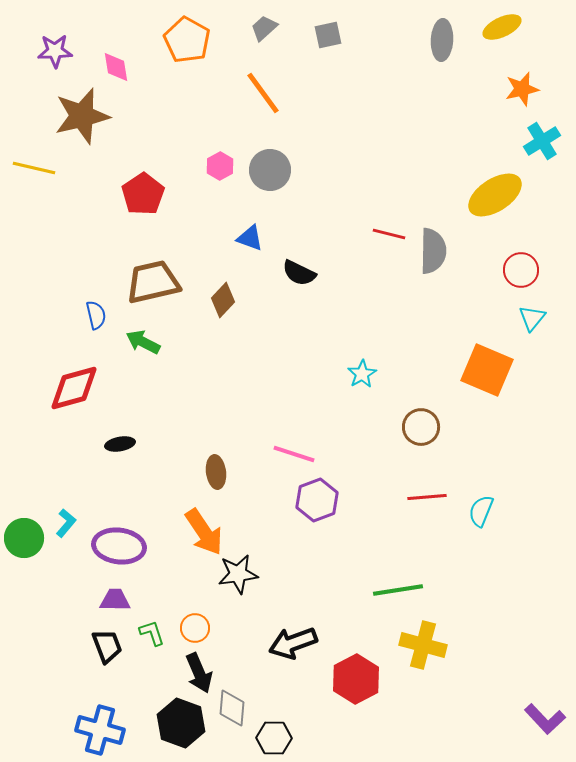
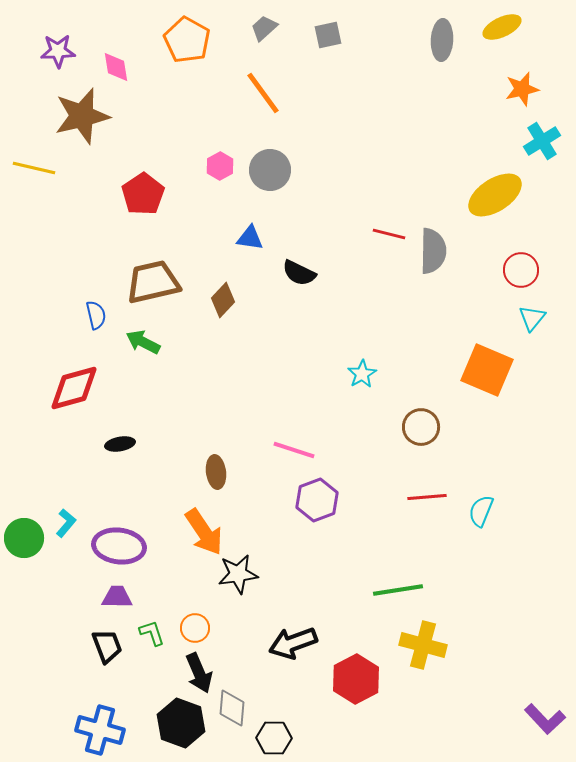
purple star at (55, 51): moved 3 px right
blue triangle at (250, 238): rotated 12 degrees counterclockwise
pink line at (294, 454): moved 4 px up
purple trapezoid at (115, 600): moved 2 px right, 3 px up
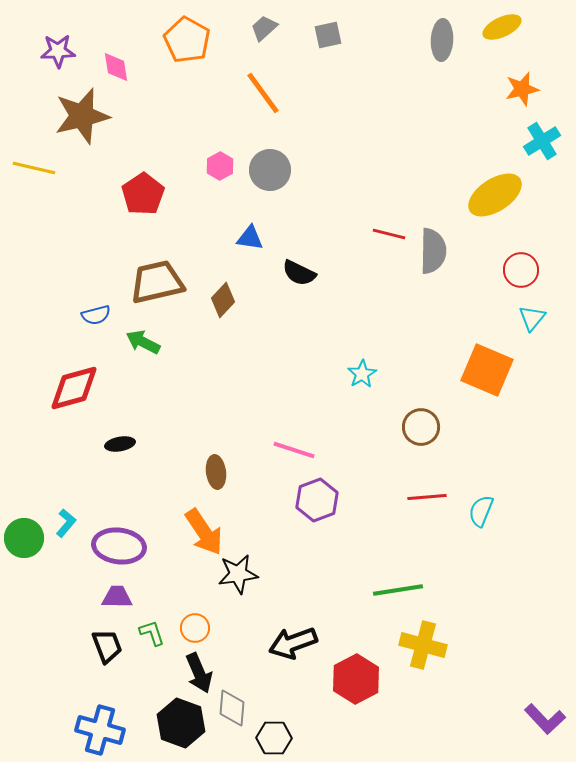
brown trapezoid at (153, 282): moved 4 px right
blue semicircle at (96, 315): rotated 88 degrees clockwise
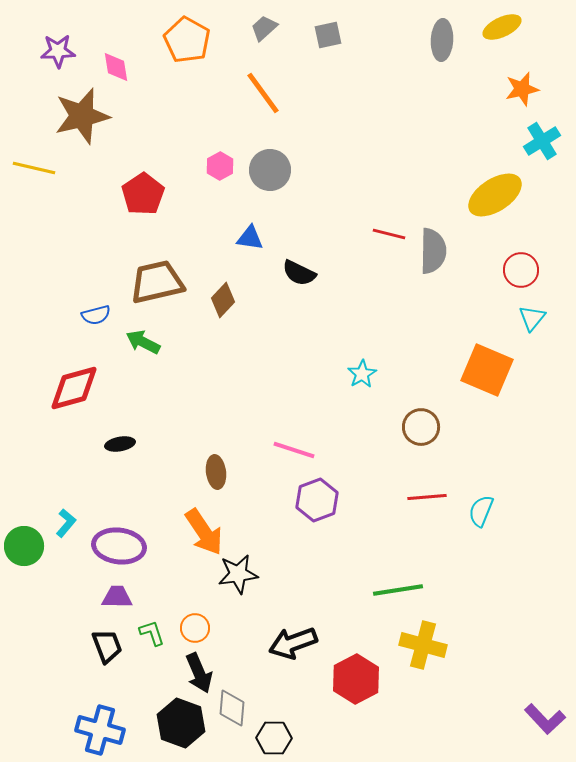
green circle at (24, 538): moved 8 px down
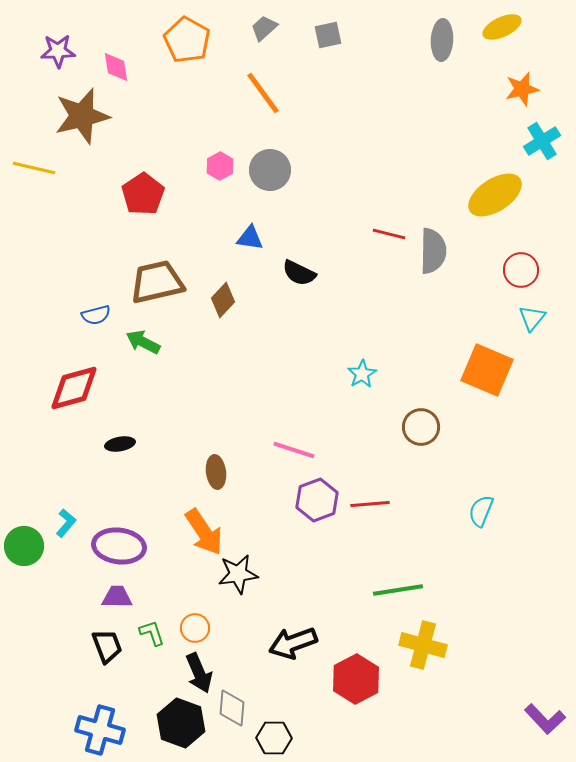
red line at (427, 497): moved 57 px left, 7 px down
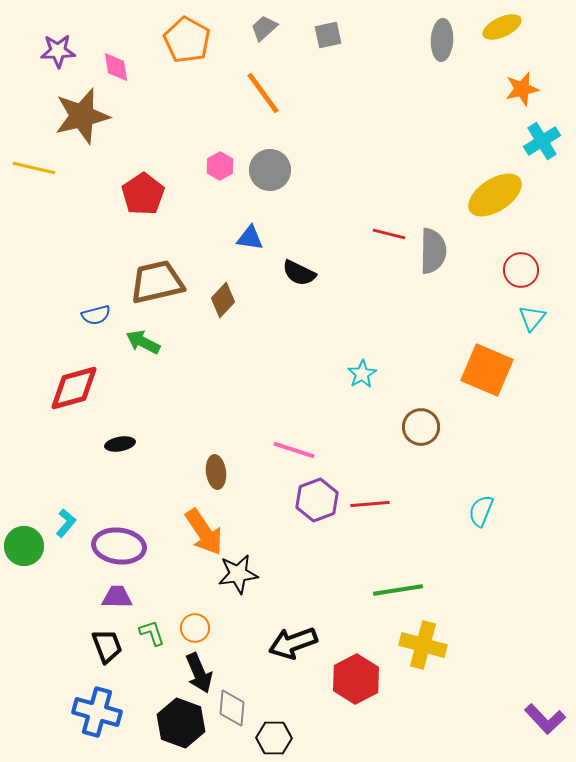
blue cross at (100, 730): moved 3 px left, 18 px up
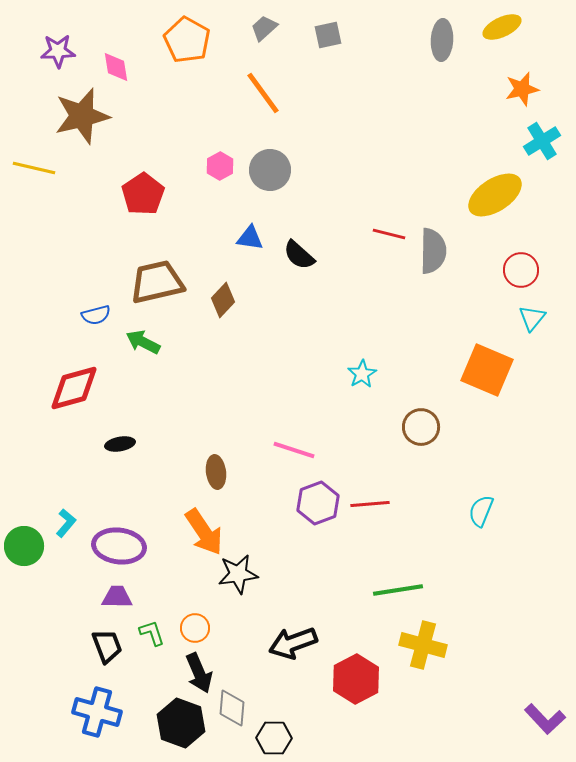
black semicircle at (299, 273): moved 18 px up; rotated 16 degrees clockwise
purple hexagon at (317, 500): moved 1 px right, 3 px down
